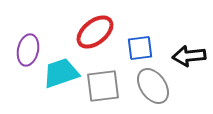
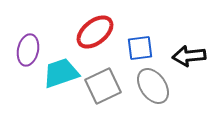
gray square: rotated 18 degrees counterclockwise
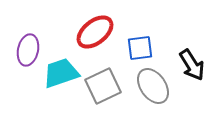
black arrow: moved 3 px right, 9 px down; rotated 116 degrees counterclockwise
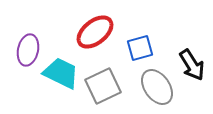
blue square: rotated 8 degrees counterclockwise
cyan trapezoid: rotated 45 degrees clockwise
gray ellipse: moved 4 px right, 1 px down
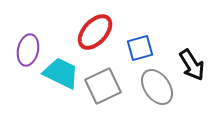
red ellipse: rotated 9 degrees counterclockwise
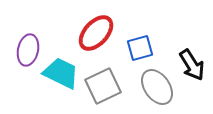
red ellipse: moved 1 px right, 1 px down
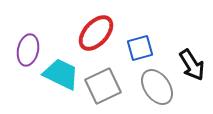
cyan trapezoid: moved 1 px down
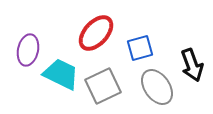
black arrow: rotated 12 degrees clockwise
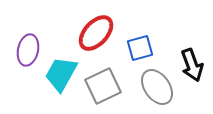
cyan trapezoid: rotated 87 degrees counterclockwise
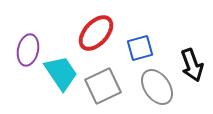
cyan trapezoid: moved 1 px up; rotated 117 degrees clockwise
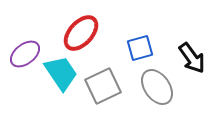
red ellipse: moved 15 px left
purple ellipse: moved 3 px left, 4 px down; rotated 40 degrees clockwise
black arrow: moved 7 px up; rotated 16 degrees counterclockwise
